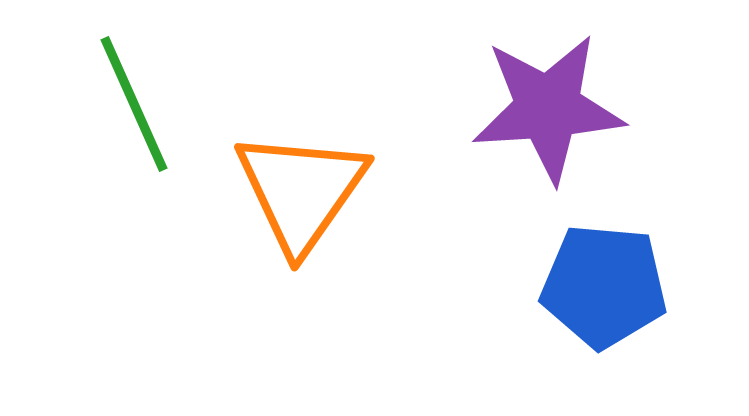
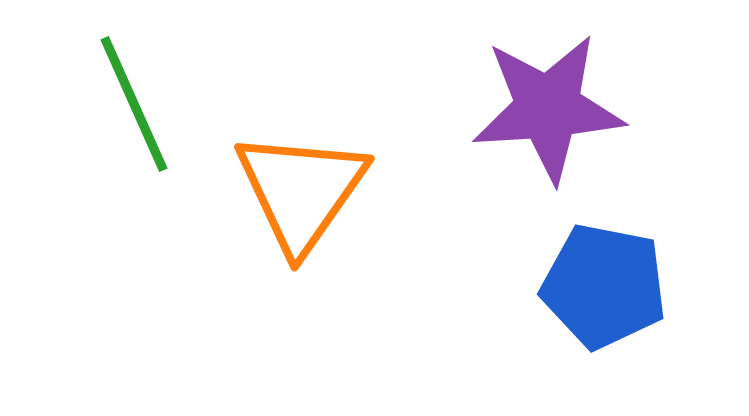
blue pentagon: rotated 6 degrees clockwise
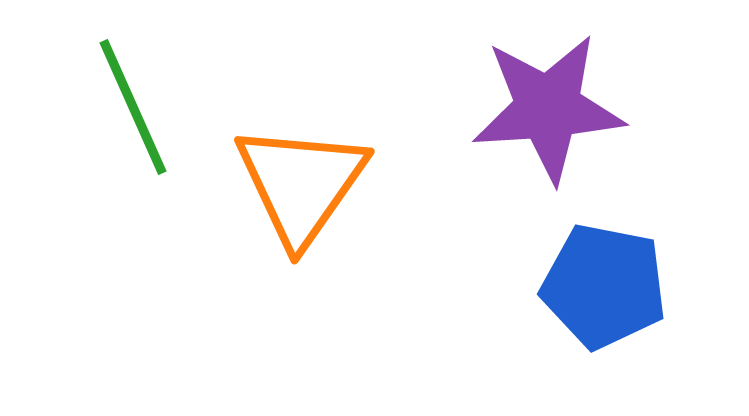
green line: moved 1 px left, 3 px down
orange triangle: moved 7 px up
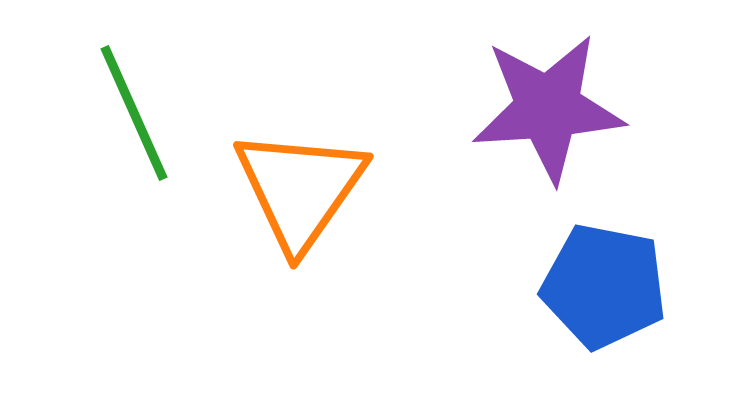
green line: moved 1 px right, 6 px down
orange triangle: moved 1 px left, 5 px down
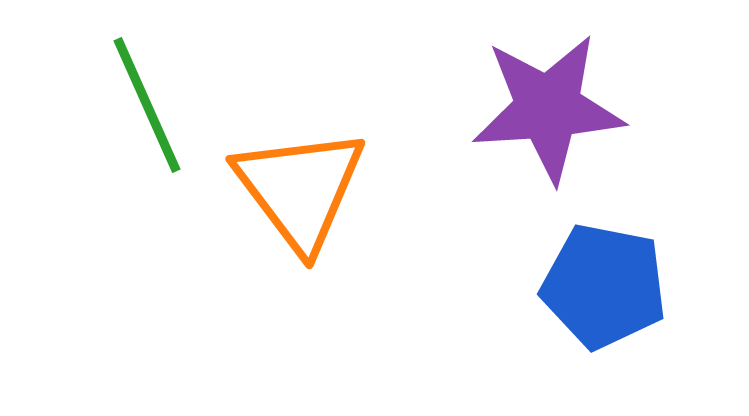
green line: moved 13 px right, 8 px up
orange triangle: rotated 12 degrees counterclockwise
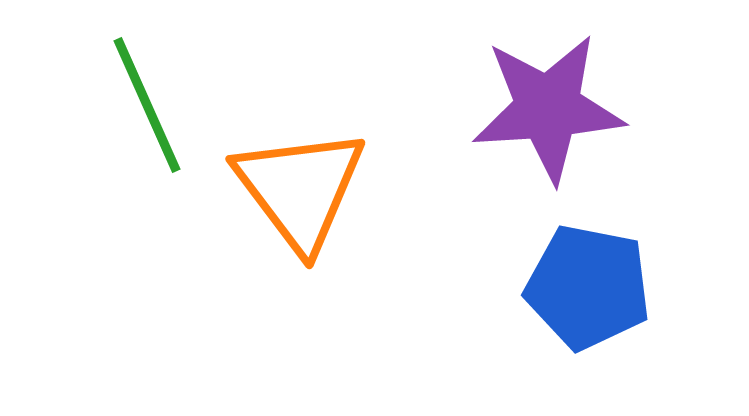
blue pentagon: moved 16 px left, 1 px down
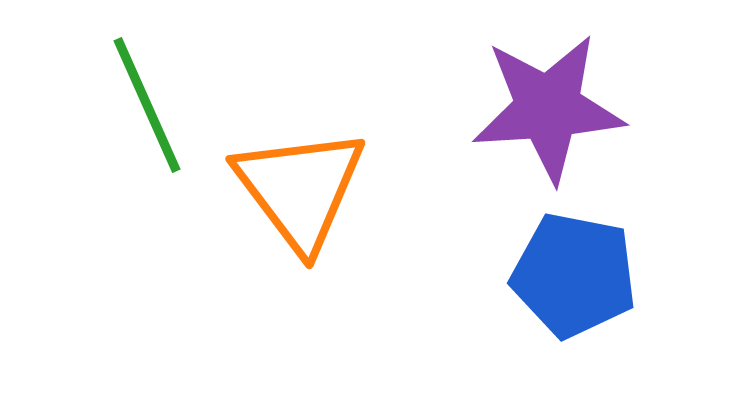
blue pentagon: moved 14 px left, 12 px up
